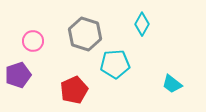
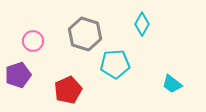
red pentagon: moved 6 px left
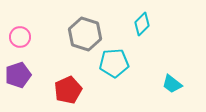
cyan diamond: rotated 15 degrees clockwise
pink circle: moved 13 px left, 4 px up
cyan pentagon: moved 1 px left, 1 px up
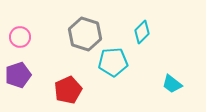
cyan diamond: moved 8 px down
cyan pentagon: moved 1 px left, 1 px up
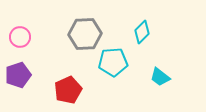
gray hexagon: rotated 20 degrees counterclockwise
cyan trapezoid: moved 12 px left, 7 px up
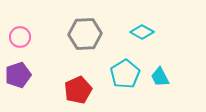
cyan diamond: rotated 75 degrees clockwise
cyan pentagon: moved 12 px right, 12 px down; rotated 28 degrees counterclockwise
cyan trapezoid: rotated 25 degrees clockwise
red pentagon: moved 10 px right
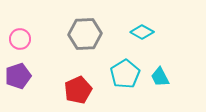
pink circle: moved 2 px down
purple pentagon: moved 1 px down
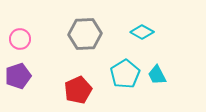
cyan trapezoid: moved 3 px left, 2 px up
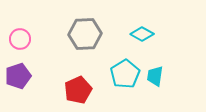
cyan diamond: moved 2 px down
cyan trapezoid: moved 2 px left, 1 px down; rotated 35 degrees clockwise
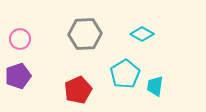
cyan trapezoid: moved 10 px down
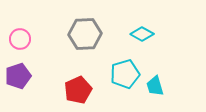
cyan pentagon: rotated 16 degrees clockwise
cyan trapezoid: rotated 25 degrees counterclockwise
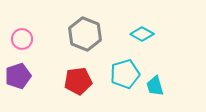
gray hexagon: rotated 24 degrees clockwise
pink circle: moved 2 px right
red pentagon: moved 9 px up; rotated 16 degrees clockwise
